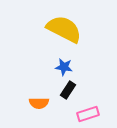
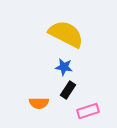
yellow semicircle: moved 2 px right, 5 px down
pink rectangle: moved 3 px up
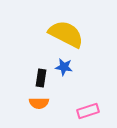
black rectangle: moved 27 px left, 12 px up; rotated 24 degrees counterclockwise
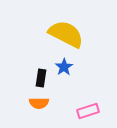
blue star: rotated 30 degrees clockwise
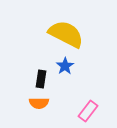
blue star: moved 1 px right, 1 px up
black rectangle: moved 1 px down
pink rectangle: rotated 35 degrees counterclockwise
